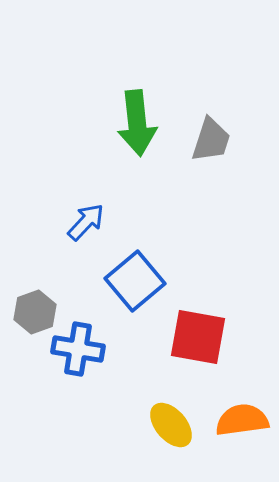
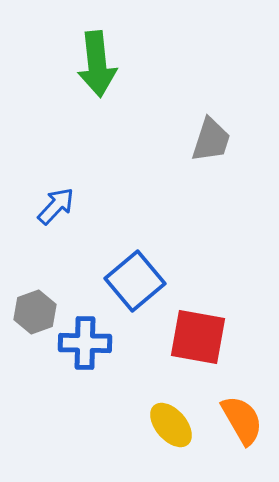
green arrow: moved 40 px left, 59 px up
blue arrow: moved 30 px left, 16 px up
blue cross: moved 7 px right, 6 px up; rotated 9 degrees counterclockwise
orange semicircle: rotated 68 degrees clockwise
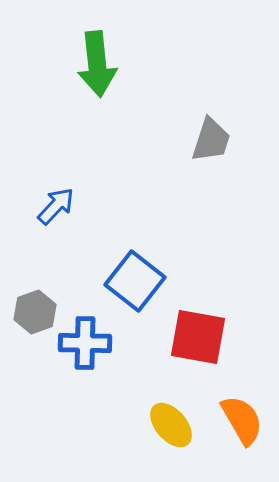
blue square: rotated 12 degrees counterclockwise
